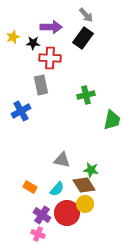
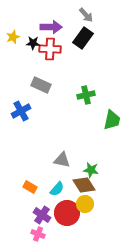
red cross: moved 9 px up
gray rectangle: rotated 54 degrees counterclockwise
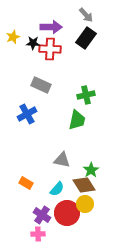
black rectangle: moved 3 px right
blue cross: moved 6 px right, 3 px down
green trapezoid: moved 35 px left
green star: rotated 28 degrees clockwise
orange rectangle: moved 4 px left, 4 px up
pink cross: rotated 24 degrees counterclockwise
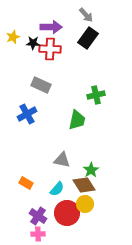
black rectangle: moved 2 px right
green cross: moved 10 px right
purple cross: moved 4 px left, 1 px down
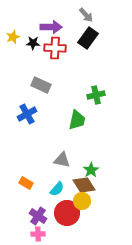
red cross: moved 5 px right, 1 px up
yellow circle: moved 3 px left, 3 px up
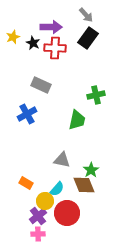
black star: rotated 24 degrees clockwise
brown diamond: rotated 10 degrees clockwise
yellow circle: moved 37 px left
purple cross: rotated 18 degrees clockwise
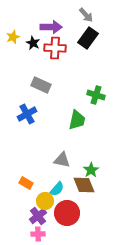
green cross: rotated 30 degrees clockwise
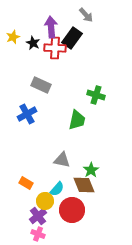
purple arrow: rotated 95 degrees counterclockwise
black rectangle: moved 16 px left
red circle: moved 5 px right, 3 px up
pink cross: rotated 24 degrees clockwise
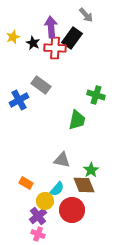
gray rectangle: rotated 12 degrees clockwise
blue cross: moved 8 px left, 14 px up
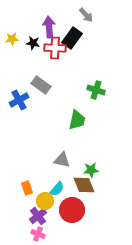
purple arrow: moved 2 px left
yellow star: moved 1 px left, 2 px down; rotated 16 degrees clockwise
black star: rotated 16 degrees counterclockwise
green cross: moved 5 px up
green star: rotated 28 degrees clockwise
orange rectangle: moved 1 px right, 5 px down; rotated 40 degrees clockwise
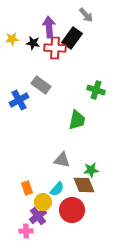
yellow circle: moved 2 px left, 1 px down
pink cross: moved 12 px left, 3 px up; rotated 24 degrees counterclockwise
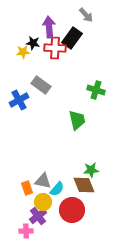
yellow star: moved 11 px right, 13 px down
green trapezoid: rotated 25 degrees counterclockwise
gray triangle: moved 19 px left, 21 px down
